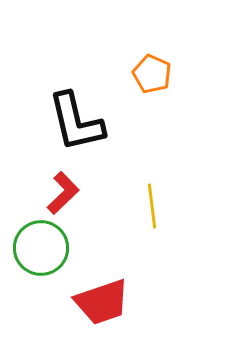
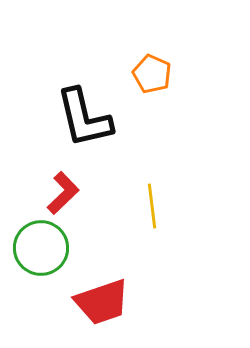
black L-shape: moved 8 px right, 4 px up
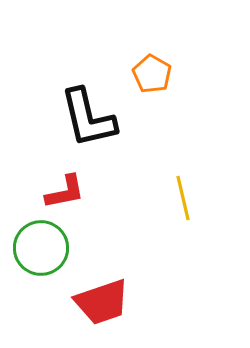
orange pentagon: rotated 6 degrees clockwise
black L-shape: moved 4 px right
red L-shape: moved 2 px right, 1 px up; rotated 33 degrees clockwise
yellow line: moved 31 px right, 8 px up; rotated 6 degrees counterclockwise
